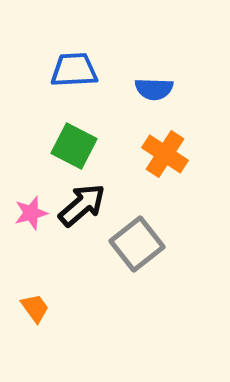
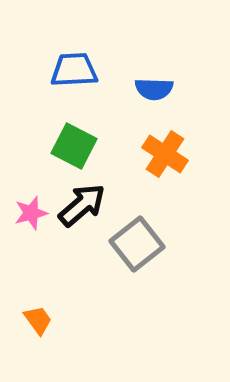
orange trapezoid: moved 3 px right, 12 px down
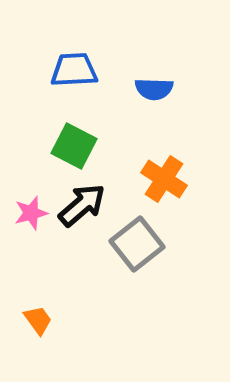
orange cross: moved 1 px left, 25 px down
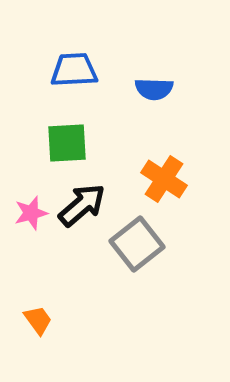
green square: moved 7 px left, 3 px up; rotated 30 degrees counterclockwise
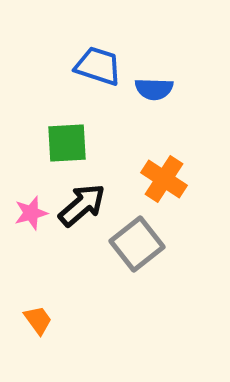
blue trapezoid: moved 24 px right, 4 px up; rotated 21 degrees clockwise
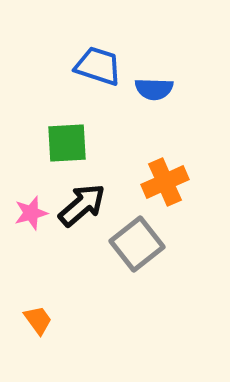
orange cross: moved 1 px right, 3 px down; rotated 33 degrees clockwise
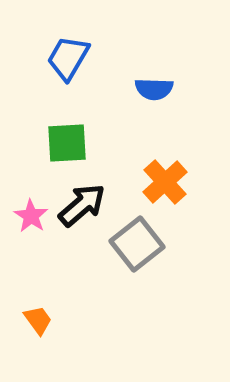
blue trapezoid: moved 30 px left, 8 px up; rotated 78 degrees counterclockwise
orange cross: rotated 18 degrees counterclockwise
pink star: moved 3 px down; rotated 24 degrees counterclockwise
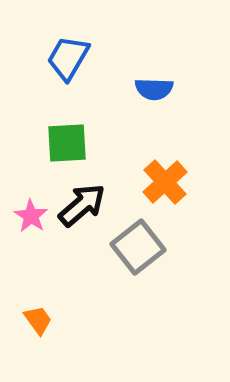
gray square: moved 1 px right, 3 px down
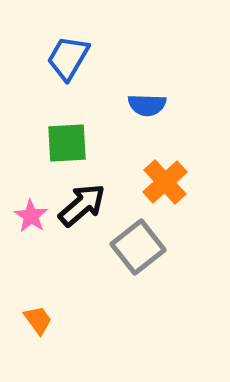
blue semicircle: moved 7 px left, 16 px down
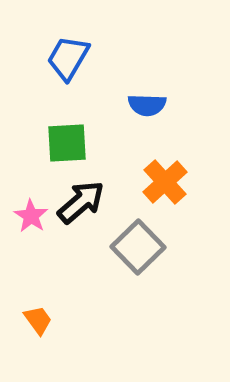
black arrow: moved 1 px left, 3 px up
gray square: rotated 6 degrees counterclockwise
